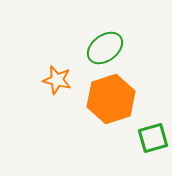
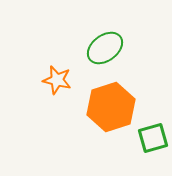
orange hexagon: moved 8 px down
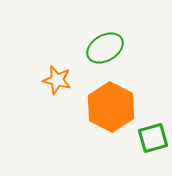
green ellipse: rotated 6 degrees clockwise
orange hexagon: rotated 15 degrees counterclockwise
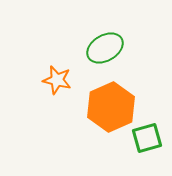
orange hexagon: rotated 9 degrees clockwise
green square: moved 6 px left
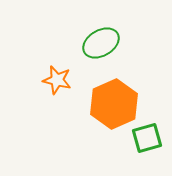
green ellipse: moved 4 px left, 5 px up
orange hexagon: moved 3 px right, 3 px up
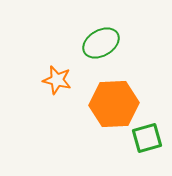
orange hexagon: rotated 21 degrees clockwise
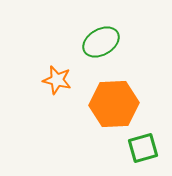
green ellipse: moved 1 px up
green square: moved 4 px left, 10 px down
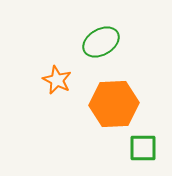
orange star: rotated 12 degrees clockwise
green square: rotated 16 degrees clockwise
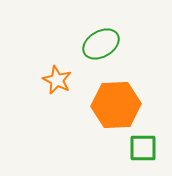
green ellipse: moved 2 px down
orange hexagon: moved 2 px right, 1 px down
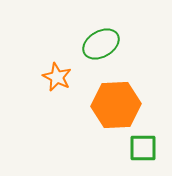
orange star: moved 3 px up
